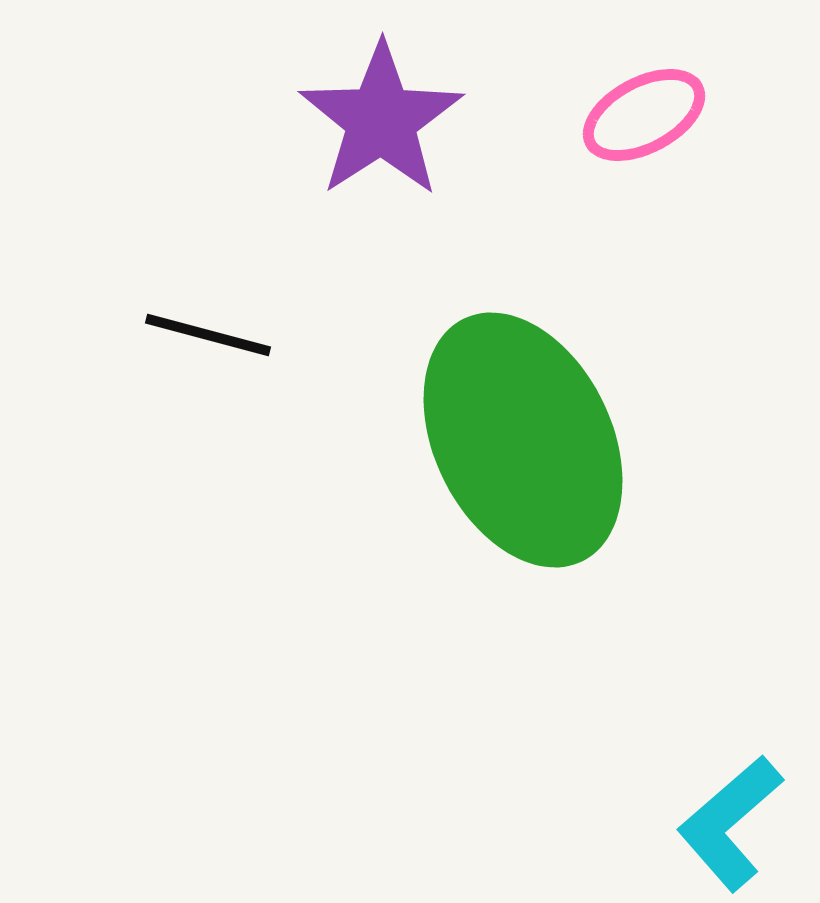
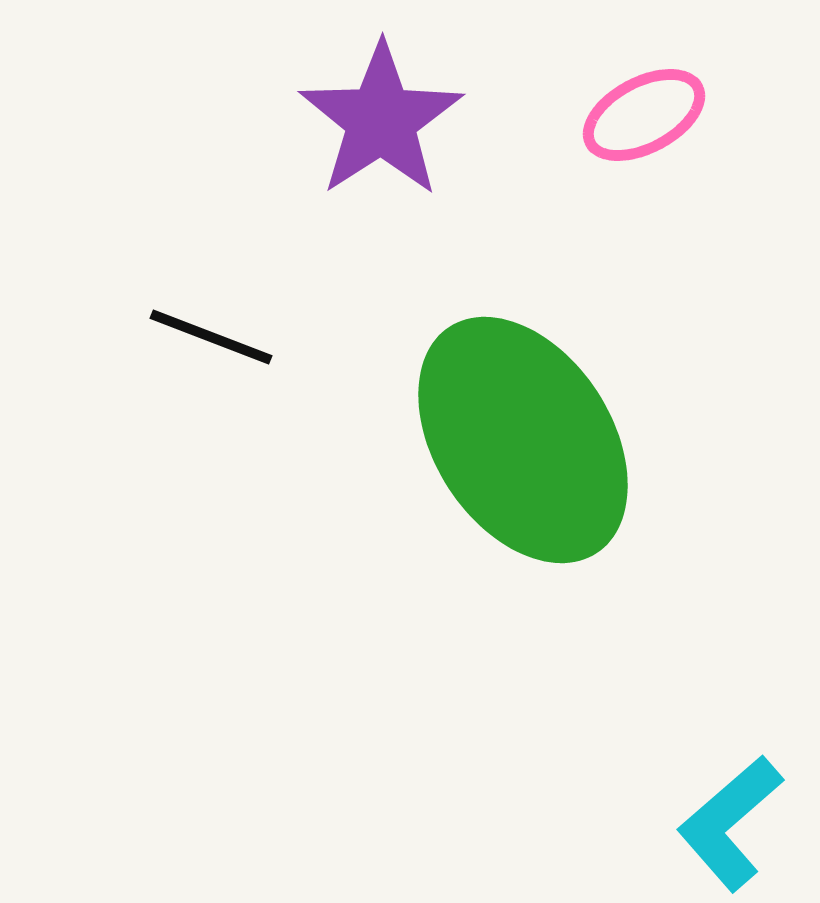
black line: moved 3 px right, 2 px down; rotated 6 degrees clockwise
green ellipse: rotated 7 degrees counterclockwise
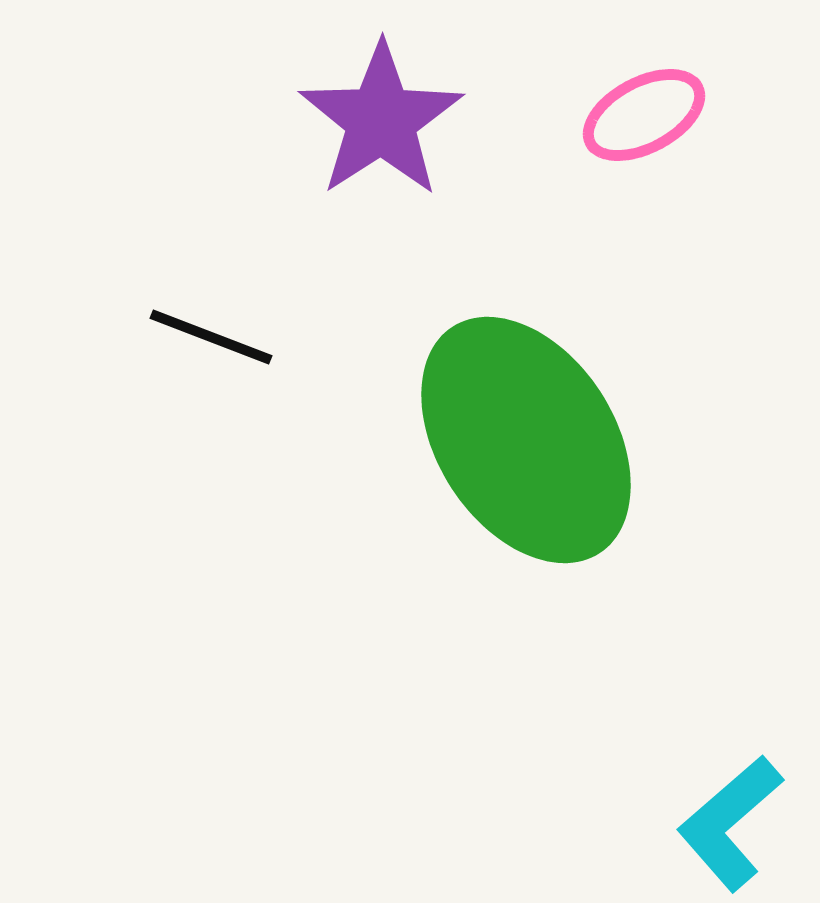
green ellipse: moved 3 px right
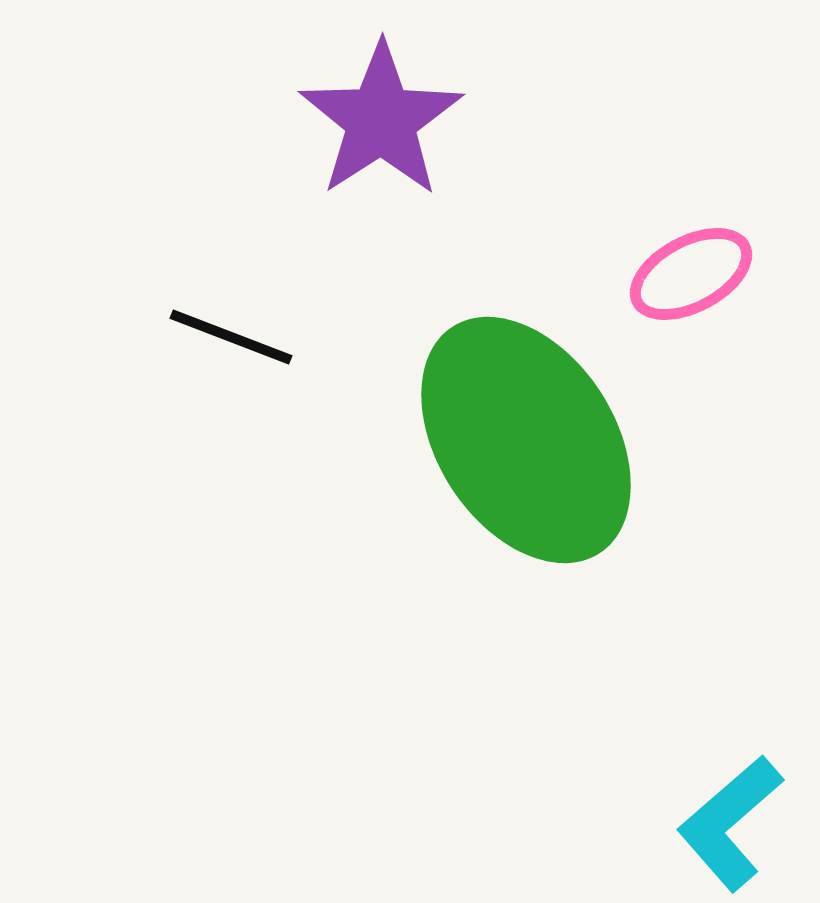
pink ellipse: moved 47 px right, 159 px down
black line: moved 20 px right
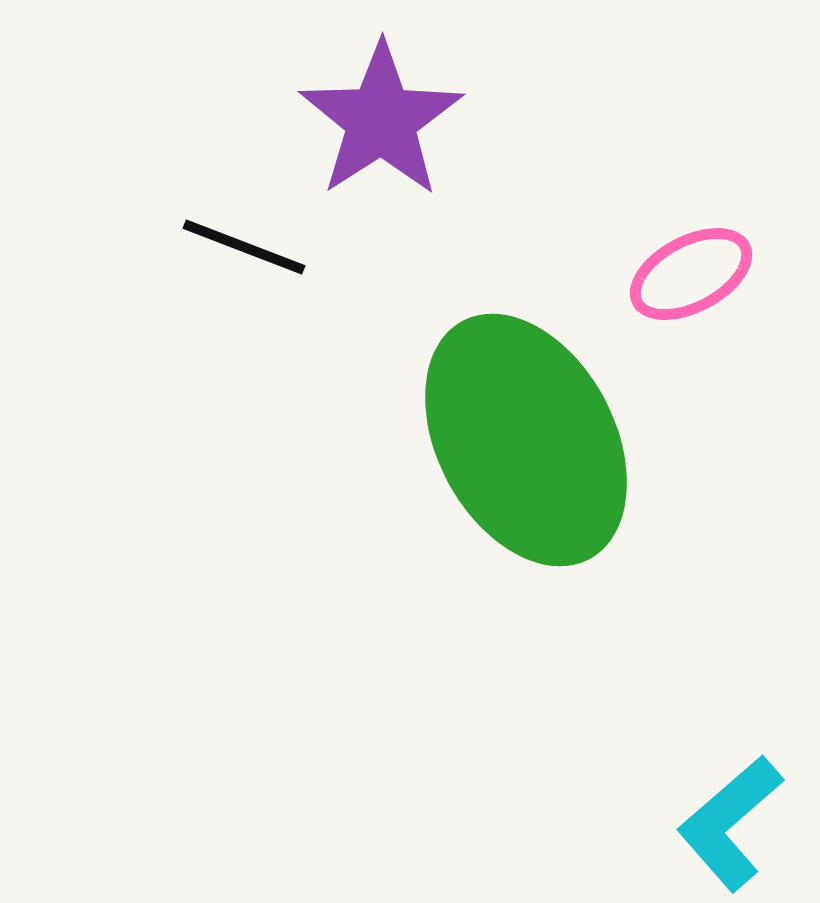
black line: moved 13 px right, 90 px up
green ellipse: rotated 5 degrees clockwise
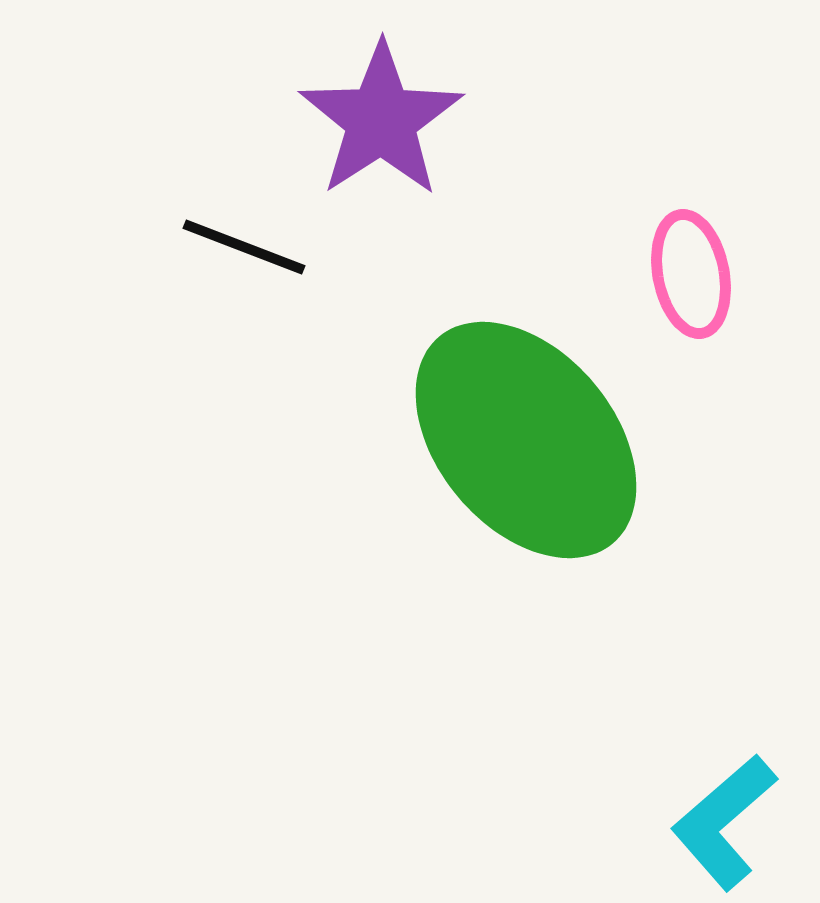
pink ellipse: rotated 73 degrees counterclockwise
green ellipse: rotated 12 degrees counterclockwise
cyan L-shape: moved 6 px left, 1 px up
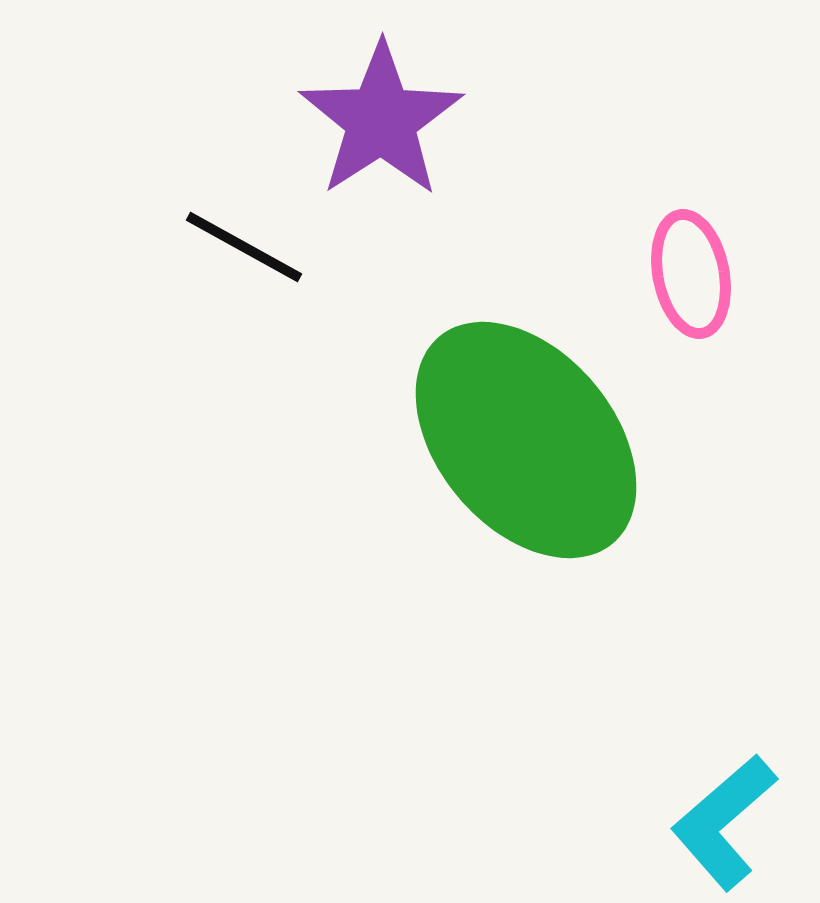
black line: rotated 8 degrees clockwise
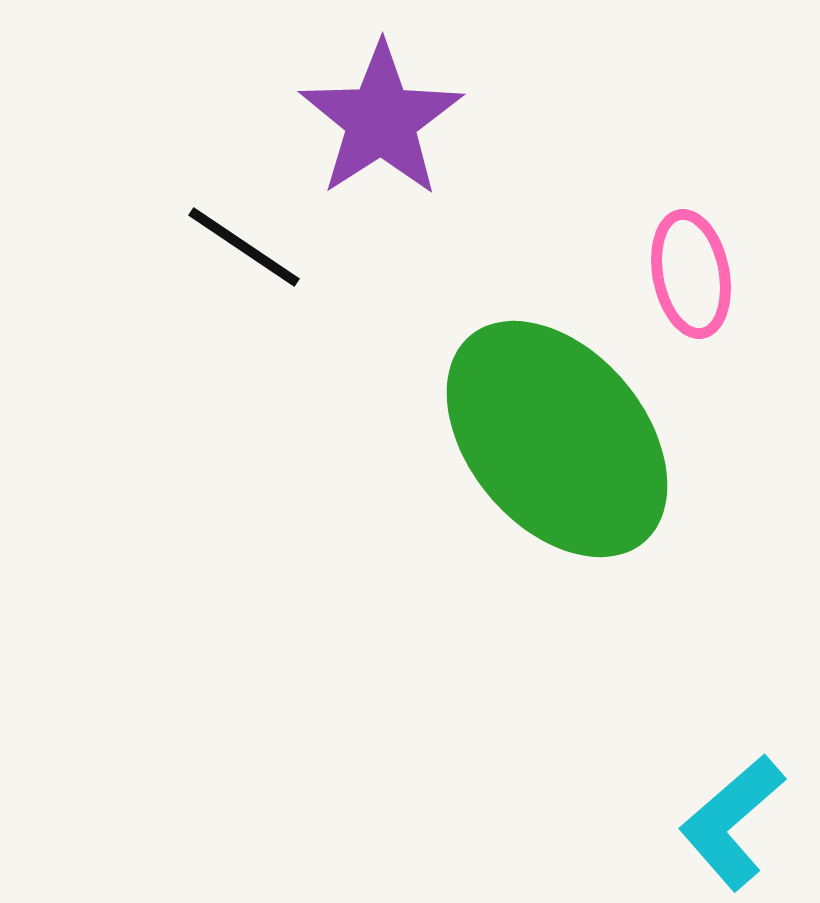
black line: rotated 5 degrees clockwise
green ellipse: moved 31 px right, 1 px up
cyan L-shape: moved 8 px right
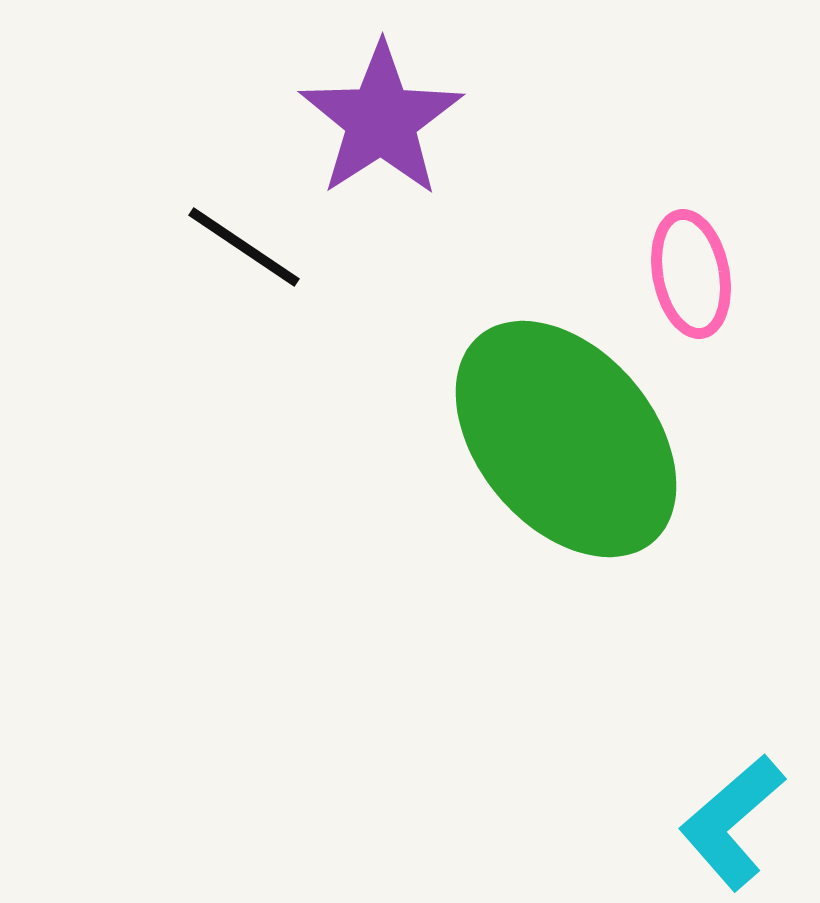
green ellipse: moved 9 px right
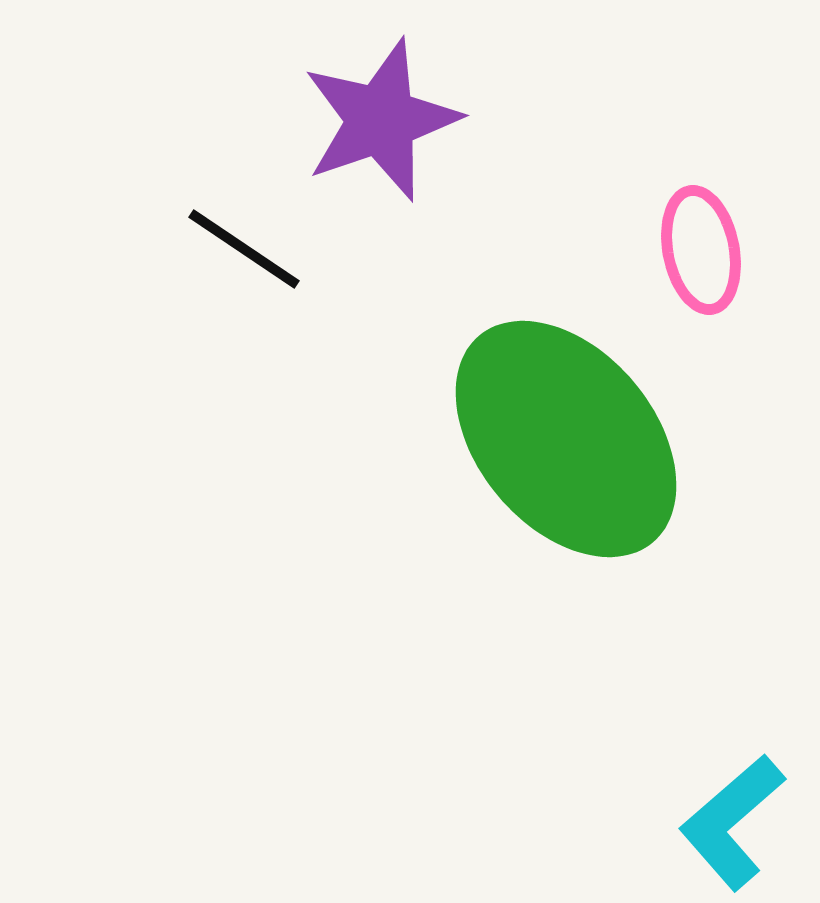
purple star: rotated 14 degrees clockwise
black line: moved 2 px down
pink ellipse: moved 10 px right, 24 px up
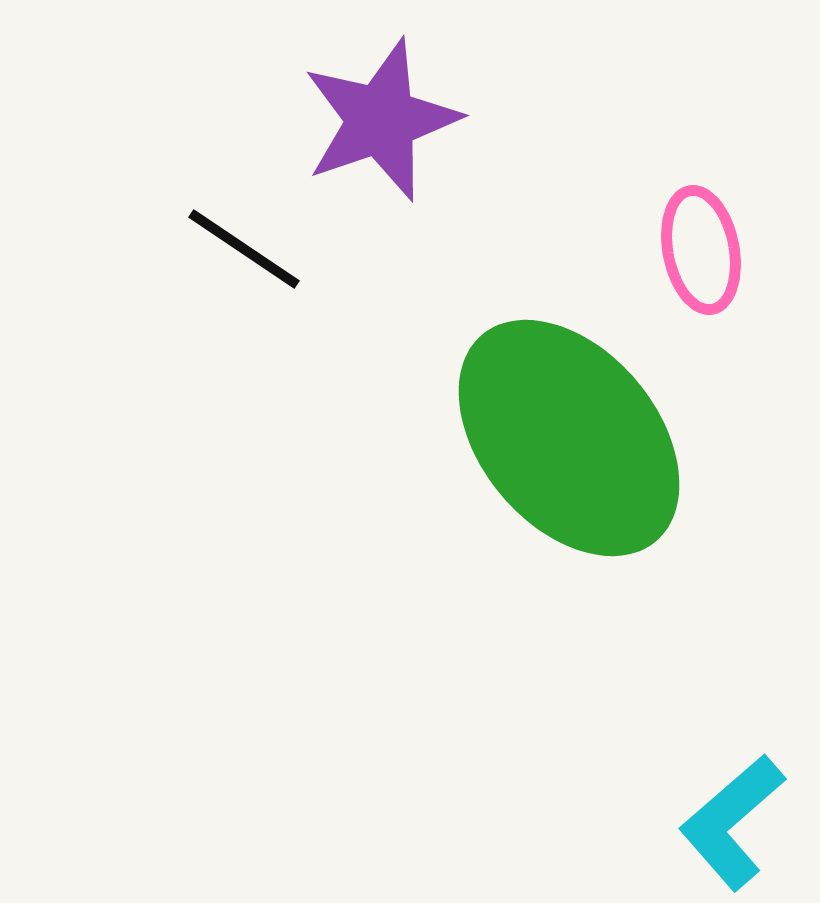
green ellipse: moved 3 px right, 1 px up
